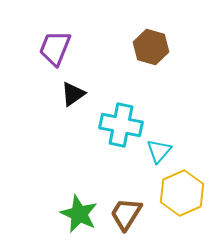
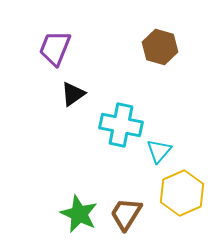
brown hexagon: moved 9 px right
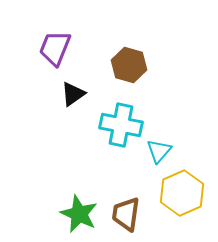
brown hexagon: moved 31 px left, 18 px down
brown trapezoid: rotated 24 degrees counterclockwise
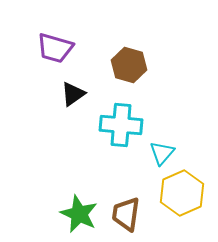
purple trapezoid: rotated 96 degrees counterclockwise
cyan cross: rotated 6 degrees counterclockwise
cyan triangle: moved 3 px right, 2 px down
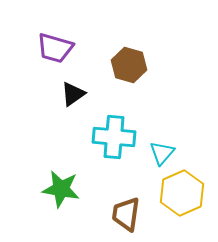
cyan cross: moved 7 px left, 12 px down
green star: moved 18 px left, 25 px up; rotated 15 degrees counterclockwise
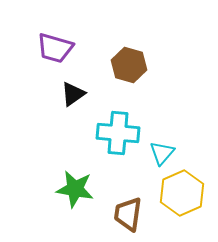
cyan cross: moved 4 px right, 4 px up
green star: moved 14 px right
brown trapezoid: moved 2 px right
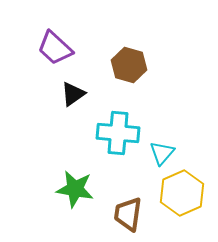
purple trapezoid: rotated 27 degrees clockwise
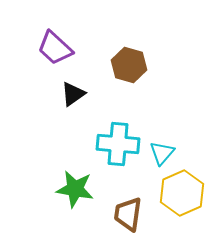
cyan cross: moved 11 px down
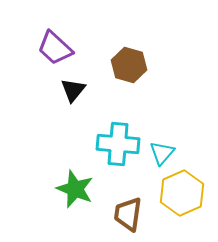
black triangle: moved 4 px up; rotated 16 degrees counterclockwise
green star: rotated 12 degrees clockwise
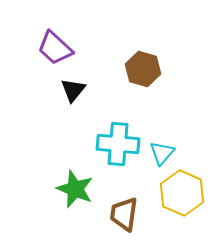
brown hexagon: moved 14 px right, 4 px down
yellow hexagon: rotated 12 degrees counterclockwise
brown trapezoid: moved 4 px left
